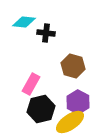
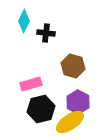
cyan diamond: moved 1 px up; rotated 70 degrees counterclockwise
pink rectangle: rotated 45 degrees clockwise
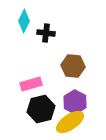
brown hexagon: rotated 10 degrees counterclockwise
purple hexagon: moved 3 px left
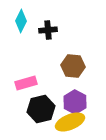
cyan diamond: moved 3 px left
black cross: moved 2 px right, 3 px up; rotated 12 degrees counterclockwise
pink rectangle: moved 5 px left, 1 px up
yellow ellipse: rotated 12 degrees clockwise
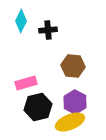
black hexagon: moved 3 px left, 2 px up
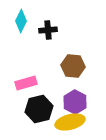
black hexagon: moved 1 px right, 2 px down
yellow ellipse: rotated 8 degrees clockwise
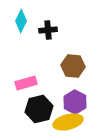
yellow ellipse: moved 2 px left
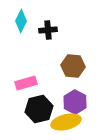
yellow ellipse: moved 2 px left
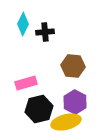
cyan diamond: moved 2 px right, 3 px down
black cross: moved 3 px left, 2 px down
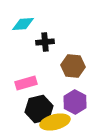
cyan diamond: rotated 60 degrees clockwise
black cross: moved 10 px down
yellow ellipse: moved 11 px left
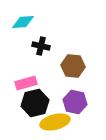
cyan diamond: moved 2 px up
black cross: moved 4 px left, 4 px down; rotated 18 degrees clockwise
purple hexagon: rotated 15 degrees counterclockwise
black hexagon: moved 4 px left, 6 px up
